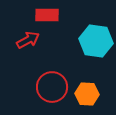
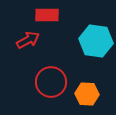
red circle: moved 1 px left, 5 px up
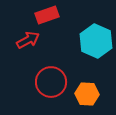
red rectangle: rotated 20 degrees counterclockwise
cyan hexagon: rotated 16 degrees clockwise
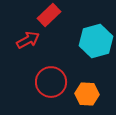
red rectangle: moved 2 px right; rotated 25 degrees counterclockwise
cyan hexagon: rotated 20 degrees clockwise
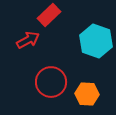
cyan hexagon: rotated 24 degrees counterclockwise
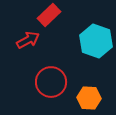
orange hexagon: moved 2 px right, 4 px down
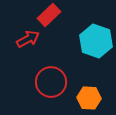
red arrow: moved 1 px up
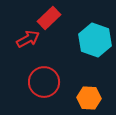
red rectangle: moved 3 px down
cyan hexagon: moved 1 px left, 1 px up
red circle: moved 7 px left
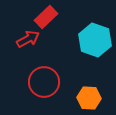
red rectangle: moved 3 px left, 1 px up
